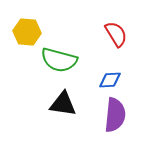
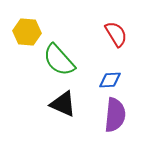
green semicircle: rotated 33 degrees clockwise
black triangle: rotated 16 degrees clockwise
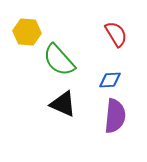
purple semicircle: moved 1 px down
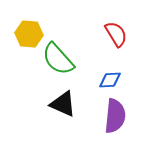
yellow hexagon: moved 2 px right, 2 px down
green semicircle: moved 1 px left, 1 px up
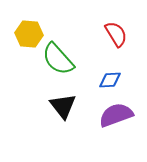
black triangle: moved 2 px down; rotated 28 degrees clockwise
purple semicircle: moved 1 px right, 1 px up; rotated 116 degrees counterclockwise
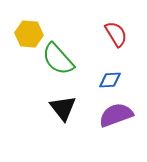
black triangle: moved 2 px down
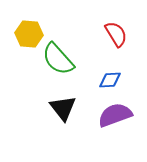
purple semicircle: moved 1 px left
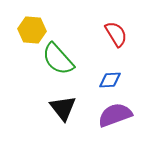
yellow hexagon: moved 3 px right, 4 px up
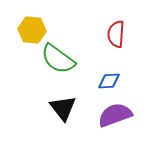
red semicircle: rotated 144 degrees counterclockwise
green semicircle: rotated 12 degrees counterclockwise
blue diamond: moved 1 px left, 1 px down
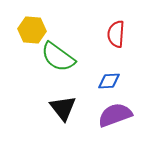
green semicircle: moved 2 px up
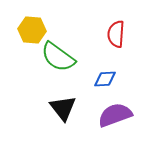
blue diamond: moved 4 px left, 2 px up
